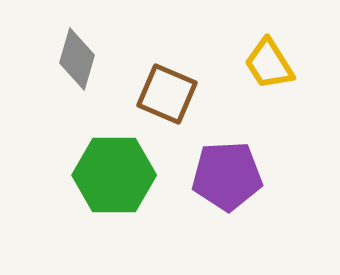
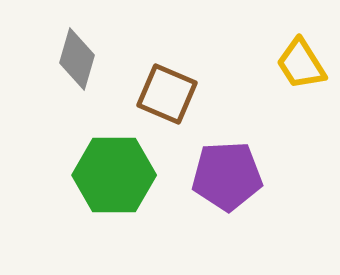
yellow trapezoid: moved 32 px right
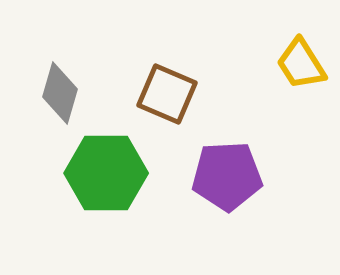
gray diamond: moved 17 px left, 34 px down
green hexagon: moved 8 px left, 2 px up
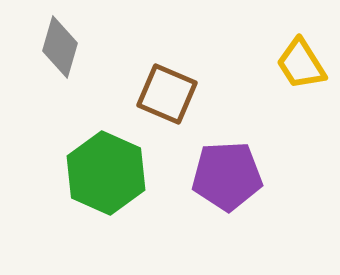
gray diamond: moved 46 px up
green hexagon: rotated 24 degrees clockwise
